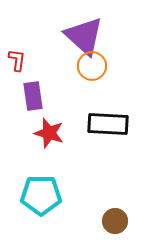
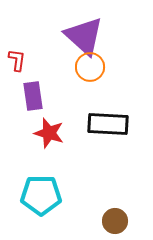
orange circle: moved 2 px left, 1 px down
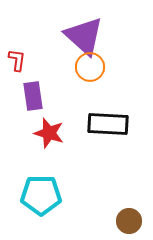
brown circle: moved 14 px right
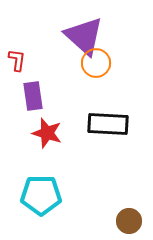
orange circle: moved 6 px right, 4 px up
red star: moved 2 px left
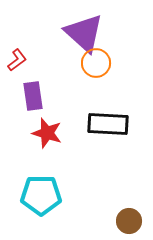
purple triangle: moved 3 px up
red L-shape: rotated 45 degrees clockwise
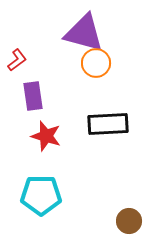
purple triangle: rotated 27 degrees counterclockwise
black rectangle: rotated 6 degrees counterclockwise
red star: moved 1 px left, 3 px down
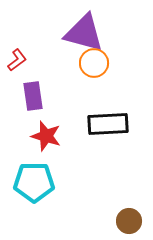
orange circle: moved 2 px left
cyan pentagon: moved 7 px left, 13 px up
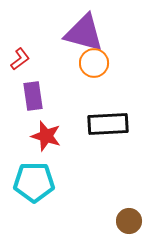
red L-shape: moved 3 px right, 1 px up
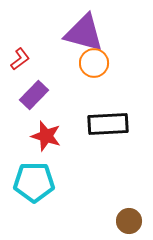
purple rectangle: moved 1 px right, 1 px up; rotated 52 degrees clockwise
